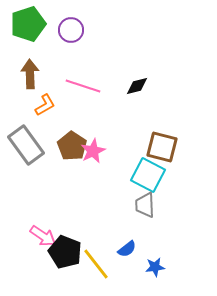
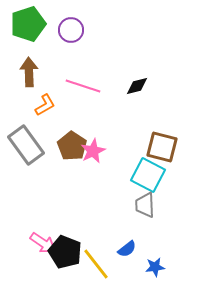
brown arrow: moved 1 px left, 2 px up
pink arrow: moved 7 px down
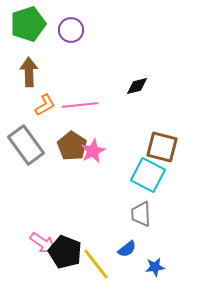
pink line: moved 3 px left, 19 px down; rotated 24 degrees counterclockwise
gray trapezoid: moved 4 px left, 9 px down
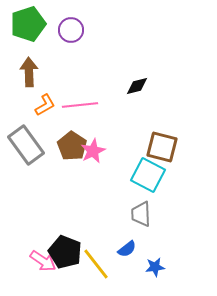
pink arrow: moved 18 px down
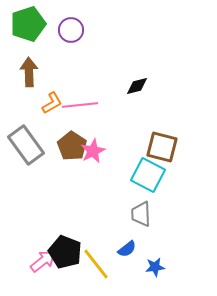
orange L-shape: moved 7 px right, 2 px up
pink arrow: rotated 72 degrees counterclockwise
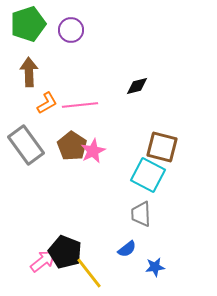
orange L-shape: moved 5 px left
yellow line: moved 7 px left, 9 px down
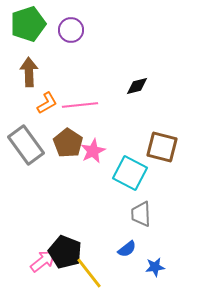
brown pentagon: moved 4 px left, 3 px up
cyan square: moved 18 px left, 2 px up
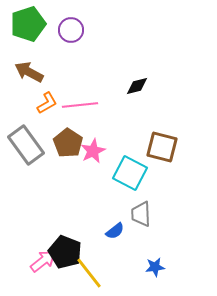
brown arrow: rotated 60 degrees counterclockwise
blue semicircle: moved 12 px left, 18 px up
